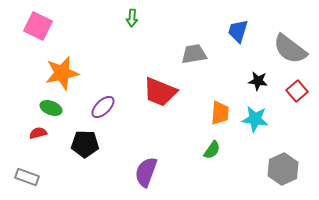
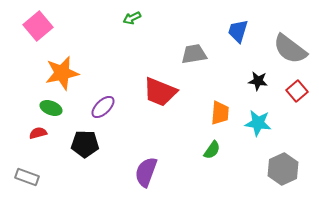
green arrow: rotated 60 degrees clockwise
pink square: rotated 24 degrees clockwise
cyan star: moved 3 px right, 4 px down
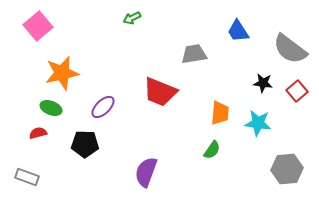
blue trapezoid: rotated 50 degrees counterclockwise
black star: moved 5 px right, 2 px down
gray hexagon: moved 4 px right; rotated 20 degrees clockwise
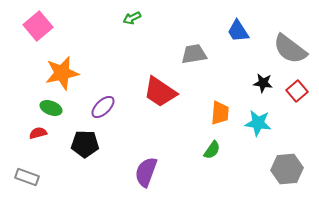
red trapezoid: rotated 12 degrees clockwise
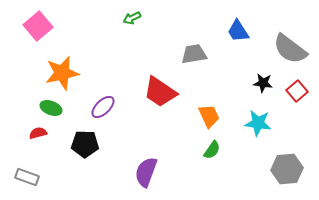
orange trapezoid: moved 11 px left, 3 px down; rotated 30 degrees counterclockwise
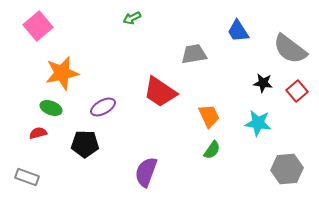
purple ellipse: rotated 15 degrees clockwise
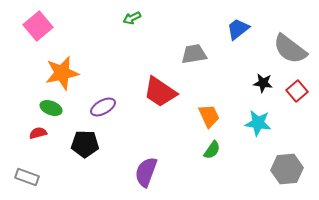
blue trapezoid: moved 2 px up; rotated 85 degrees clockwise
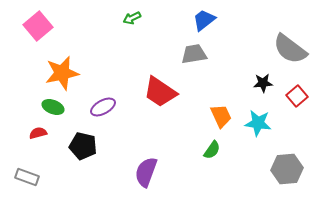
blue trapezoid: moved 34 px left, 9 px up
black star: rotated 12 degrees counterclockwise
red square: moved 5 px down
green ellipse: moved 2 px right, 1 px up
orange trapezoid: moved 12 px right
black pentagon: moved 2 px left, 2 px down; rotated 12 degrees clockwise
